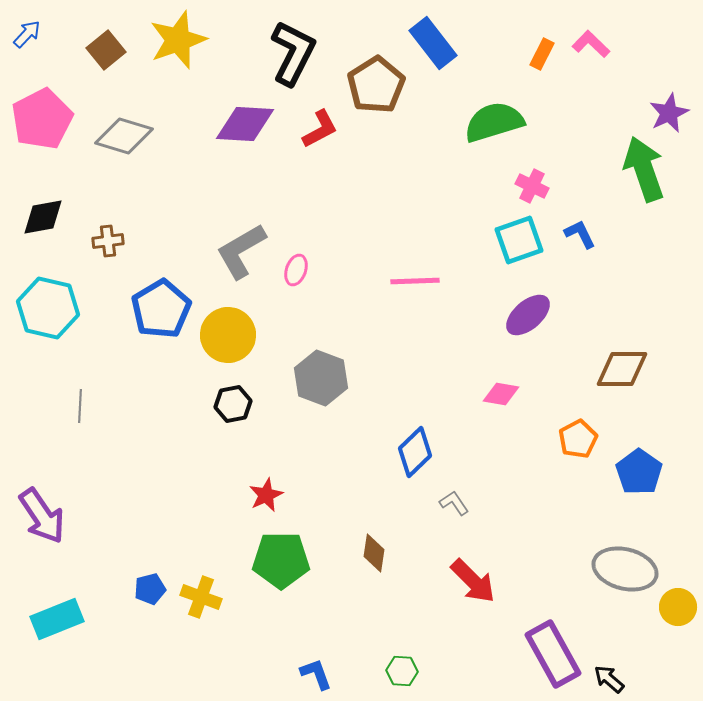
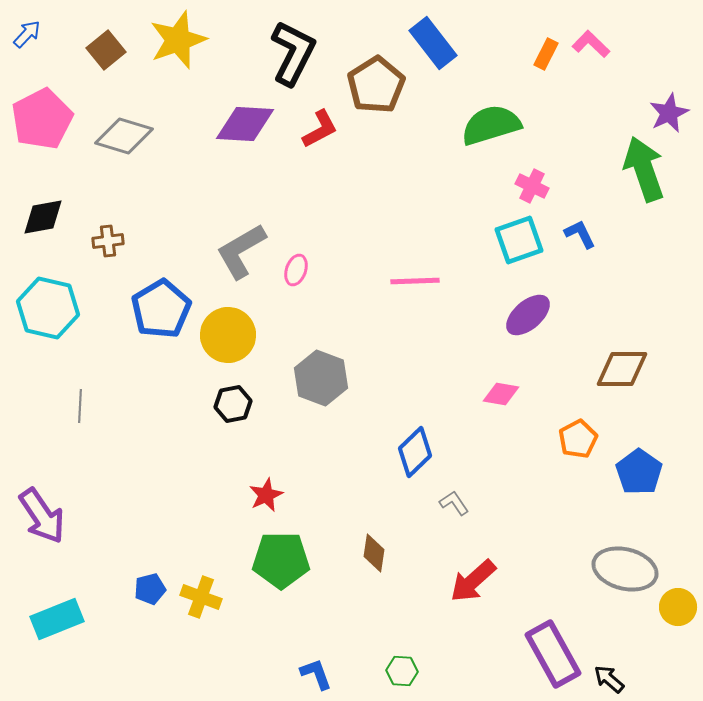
orange rectangle at (542, 54): moved 4 px right
green semicircle at (494, 122): moved 3 px left, 3 px down
red arrow at (473, 581): rotated 93 degrees clockwise
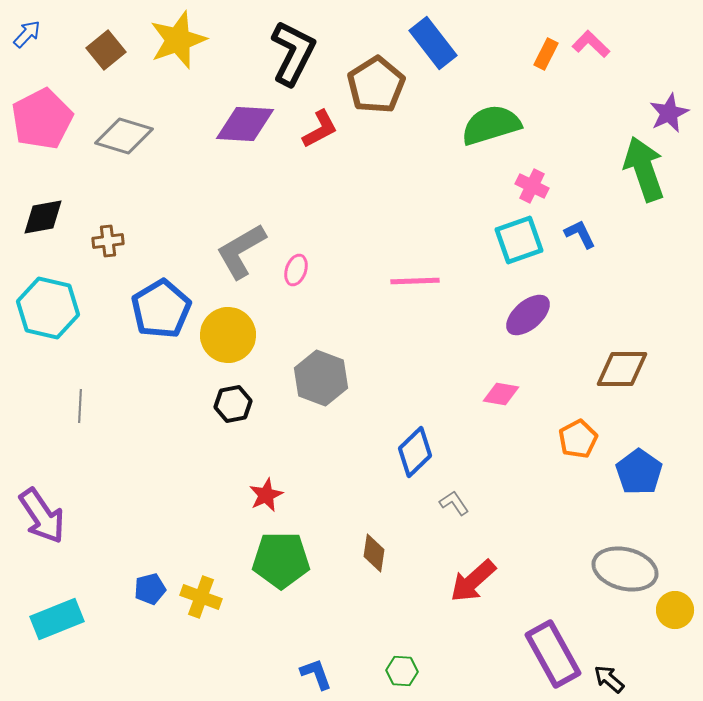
yellow circle at (678, 607): moved 3 px left, 3 px down
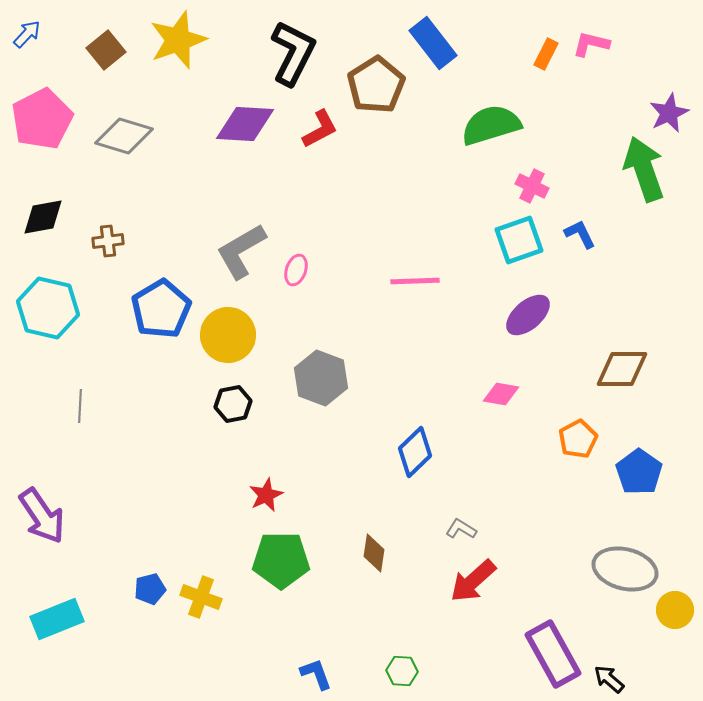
pink L-shape at (591, 44): rotated 30 degrees counterclockwise
gray L-shape at (454, 503): moved 7 px right, 26 px down; rotated 24 degrees counterclockwise
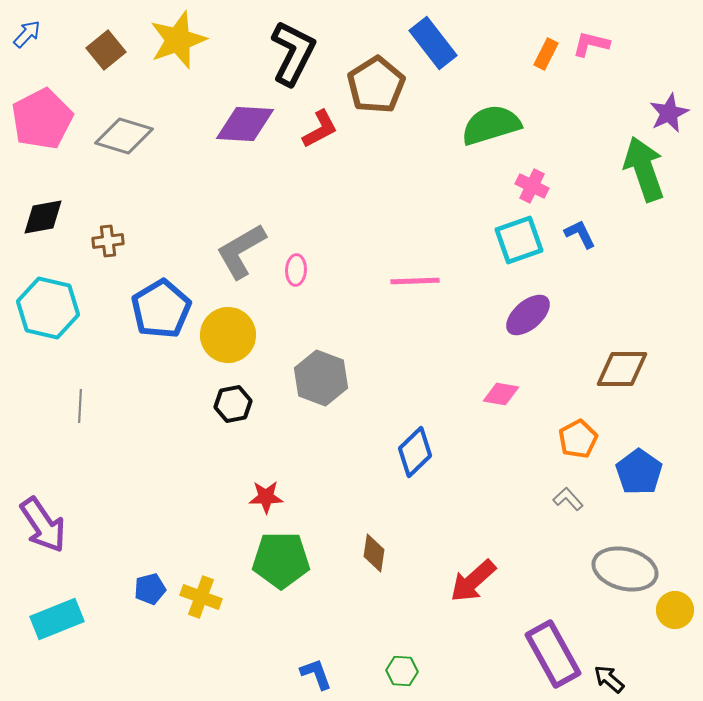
pink ellipse at (296, 270): rotated 16 degrees counterclockwise
red star at (266, 495): moved 2 px down; rotated 24 degrees clockwise
purple arrow at (42, 516): moved 1 px right, 9 px down
gray L-shape at (461, 529): moved 107 px right, 30 px up; rotated 16 degrees clockwise
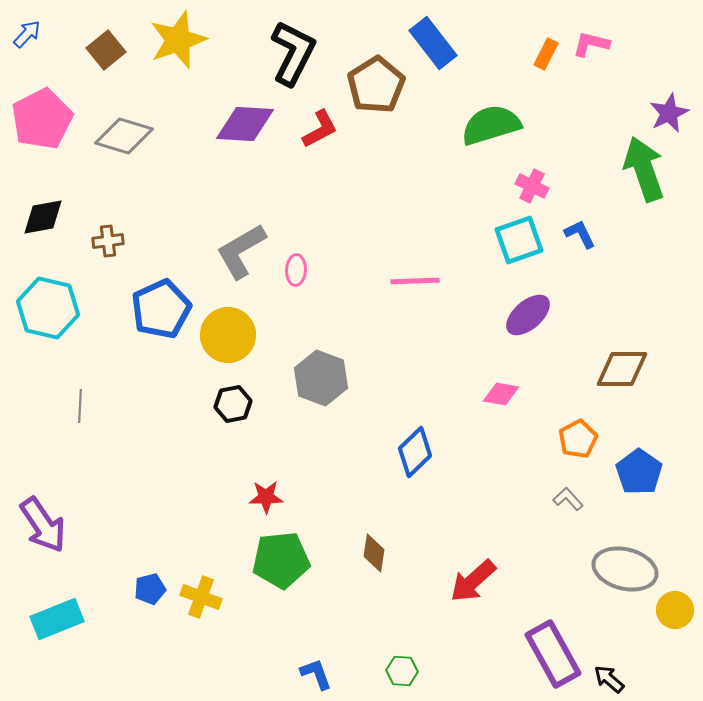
blue pentagon at (161, 309): rotated 6 degrees clockwise
green pentagon at (281, 560): rotated 6 degrees counterclockwise
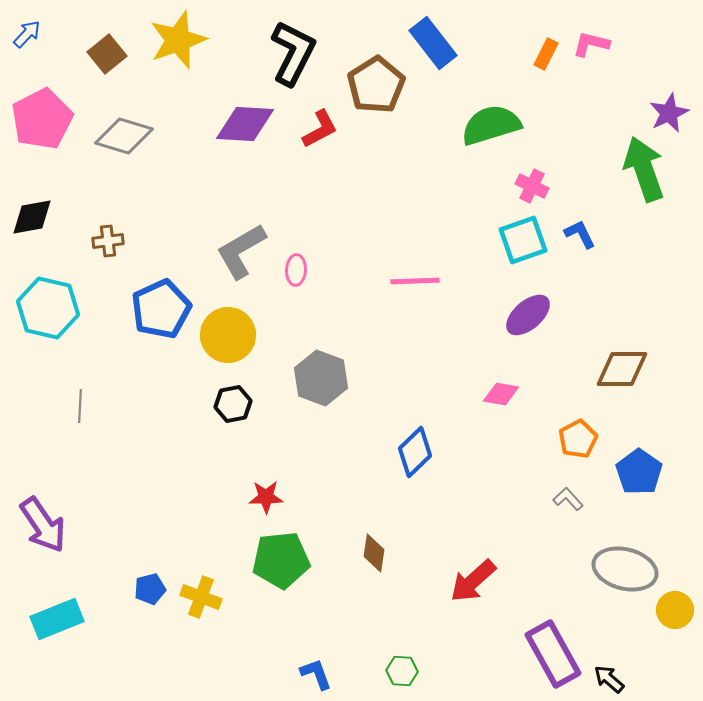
brown square at (106, 50): moved 1 px right, 4 px down
black diamond at (43, 217): moved 11 px left
cyan square at (519, 240): moved 4 px right
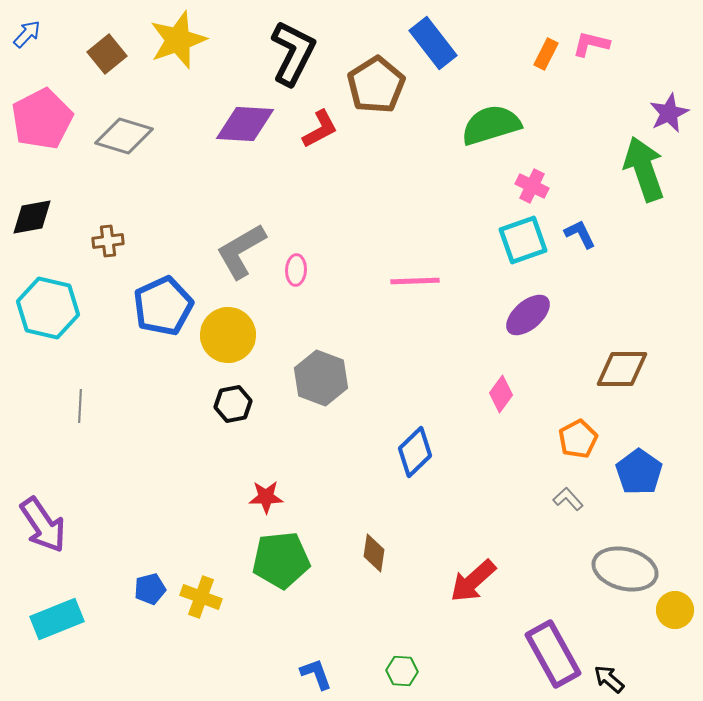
blue pentagon at (161, 309): moved 2 px right, 3 px up
pink diamond at (501, 394): rotated 63 degrees counterclockwise
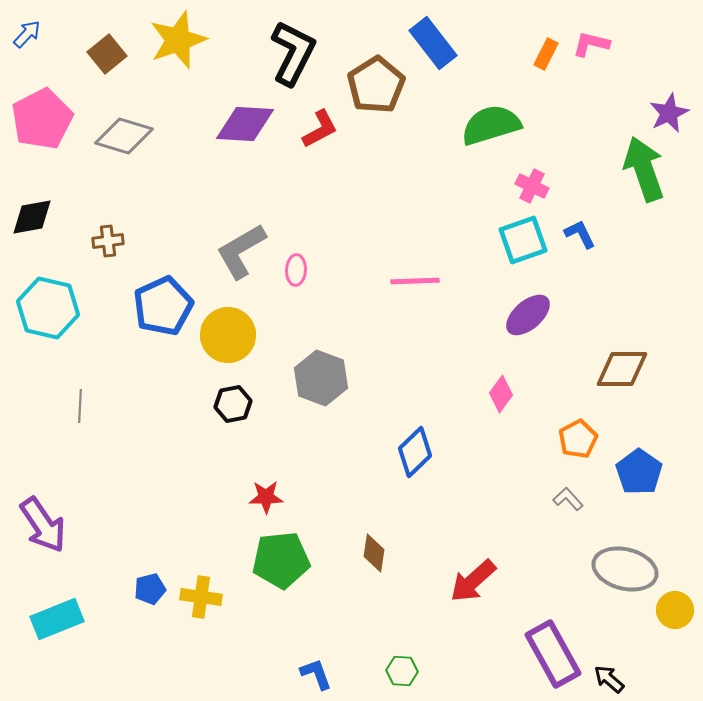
yellow cross at (201, 597): rotated 12 degrees counterclockwise
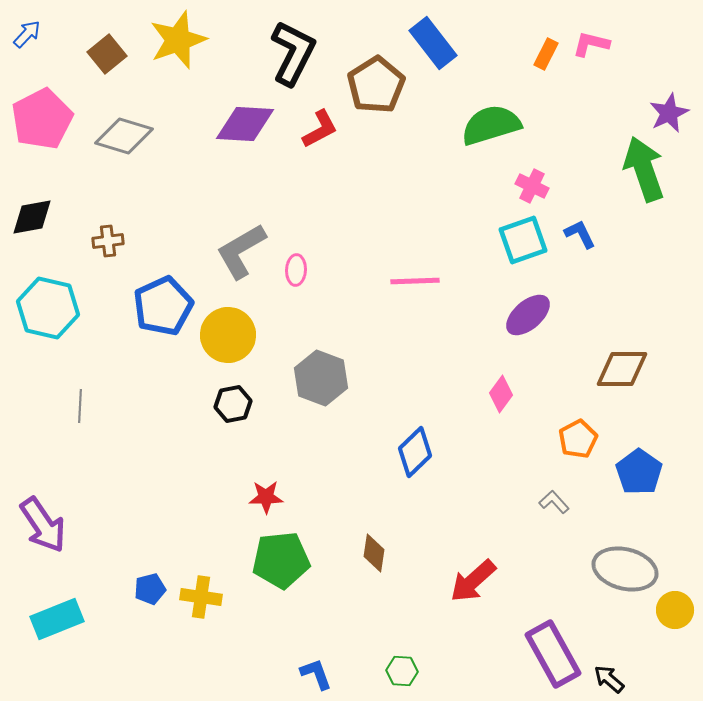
gray L-shape at (568, 499): moved 14 px left, 3 px down
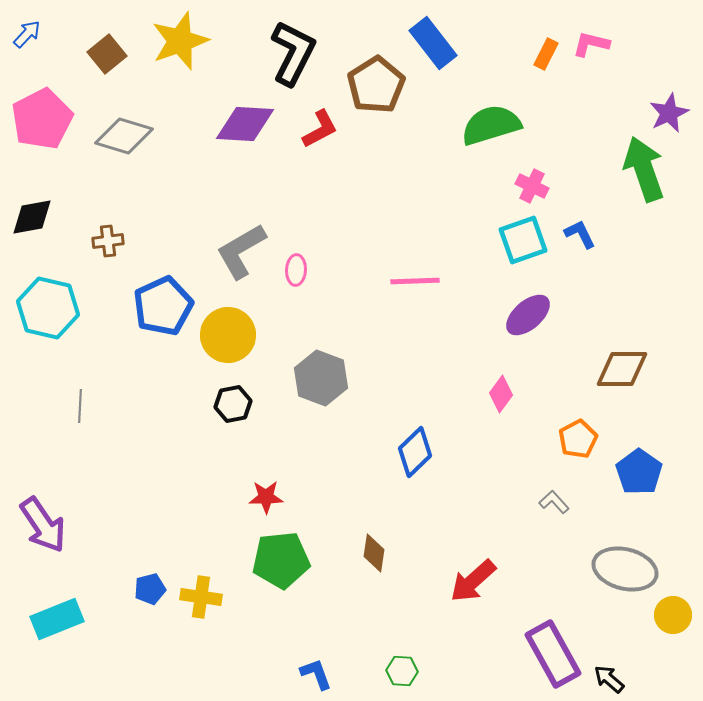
yellow star at (178, 40): moved 2 px right, 1 px down
yellow circle at (675, 610): moved 2 px left, 5 px down
